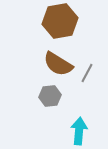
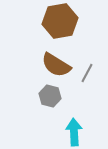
brown semicircle: moved 2 px left, 1 px down
gray hexagon: rotated 20 degrees clockwise
cyan arrow: moved 5 px left, 1 px down; rotated 8 degrees counterclockwise
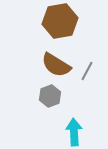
gray line: moved 2 px up
gray hexagon: rotated 25 degrees clockwise
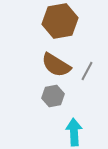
gray hexagon: moved 3 px right; rotated 10 degrees clockwise
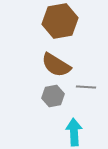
gray line: moved 1 px left, 16 px down; rotated 66 degrees clockwise
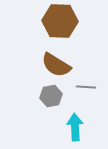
brown hexagon: rotated 12 degrees clockwise
gray hexagon: moved 2 px left
cyan arrow: moved 1 px right, 5 px up
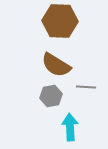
cyan arrow: moved 5 px left
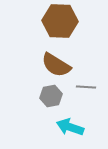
cyan arrow: rotated 68 degrees counterclockwise
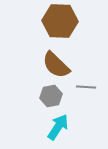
brown semicircle: rotated 12 degrees clockwise
cyan arrow: moved 12 px left; rotated 104 degrees clockwise
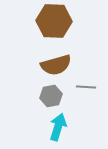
brown hexagon: moved 6 px left
brown semicircle: rotated 60 degrees counterclockwise
cyan arrow: rotated 16 degrees counterclockwise
